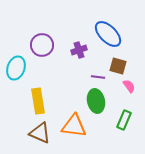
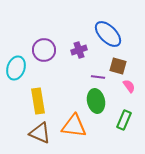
purple circle: moved 2 px right, 5 px down
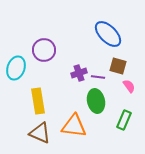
purple cross: moved 23 px down
